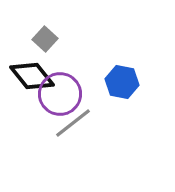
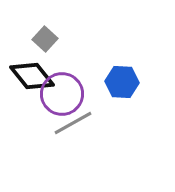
blue hexagon: rotated 8 degrees counterclockwise
purple circle: moved 2 px right
gray line: rotated 9 degrees clockwise
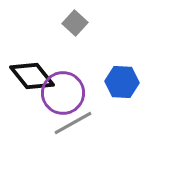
gray square: moved 30 px right, 16 px up
purple circle: moved 1 px right, 1 px up
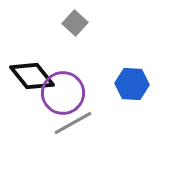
blue hexagon: moved 10 px right, 2 px down
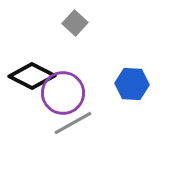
black diamond: rotated 24 degrees counterclockwise
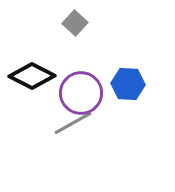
blue hexagon: moved 4 px left
purple circle: moved 18 px right
